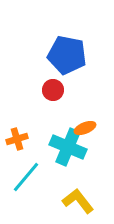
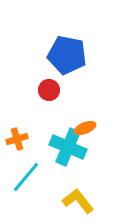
red circle: moved 4 px left
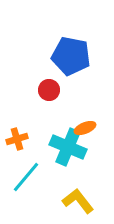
blue pentagon: moved 4 px right, 1 px down
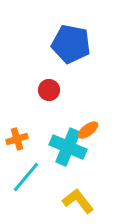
blue pentagon: moved 12 px up
orange ellipse: moved 3 px right, 2 px down; rotated 15 degrees counterclockwise
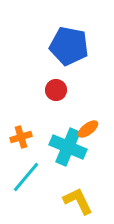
blue pentagon: moved 2 px left, 2 px down
red circle: moved 7 px right
orange ellipse: moved 1 px up
orange cross: moved 4 px right, 2 px up
yellow L-shape: rotated 12 degrees clockwise
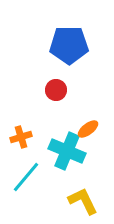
blue pentagon: moved 1 px up; rotated 12 degrees counterclockwise
cyan cross: moved 1 px left, 4 px down
yellow L-shape: moved 5 px right
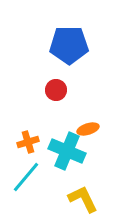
orange ellipse: rotated 20 degrees clockwise
orange cross: moved 7 px right, 5 px down
yellow L-shape: moved 2 px up
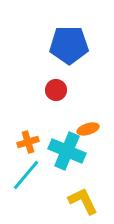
cyan line: moved 2 px up
yellow L-shape: moved 2 px down
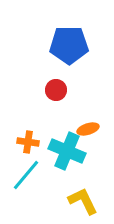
orange cross: rotated 25 degrees clockwise
